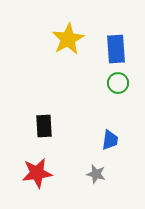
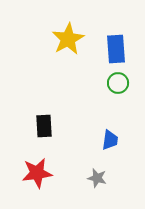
gray star: moved 1 px right, 4 px down
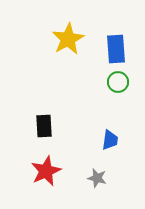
green circle: moved 1 px up
red star: moved 9 px right, 2 px up; rotated 16 degrees counterclockwise
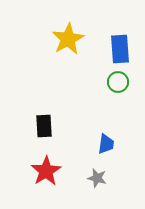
blue rectangle: moved 4 px right
blue trapezoid: moved 4 px left, 4 px down
red star: rotated 8 degrees counterclockwise
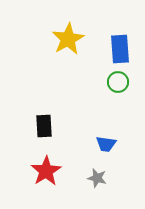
blue trapezoid: rotated 90 degrees clockwise
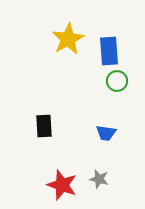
blue rectangle: moved 11 px left, 2 px down
green circle: moved 1 px left, 1 px up
blue trapezoid: moved 11 px up
red star: moved 16 px right, 14 px down; rotated 20 degrees counterclockwise
gray star: moved 2 px right, 1 px down
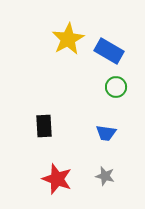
blue rectangle: rotated 56 degrees counterclockwise
green circle: moved 1 px left, 6 px down
gray star: moved 6 px right, 3 px up
red star: moved 5 px left, 6 px up
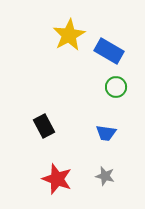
yellow star: moved 1 px right, 4 px up
black rectangle: rotated 25 degrees counterclockwise
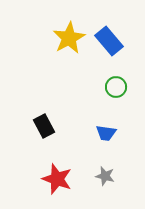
yellow star: moved 3 px down
blue rectangle: moved 10 px up; rotated 20 degrees clockwise
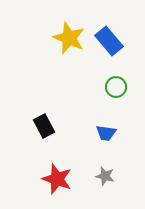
yellow star: rotated 20 degrees counterclockwise
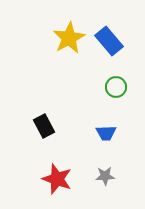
yellow star: rotated 20 degrees clockwise
blue trapezoid: rotated 10 degrees counterclockwise
gray star: rotated 18 degrees counterclockwise
